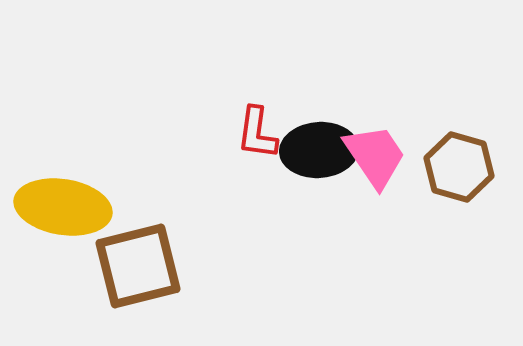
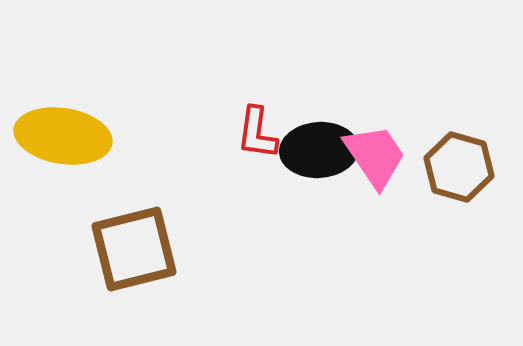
yellow ellipse: moved 71 px up
brown square: moved 4 px left, 17 px up
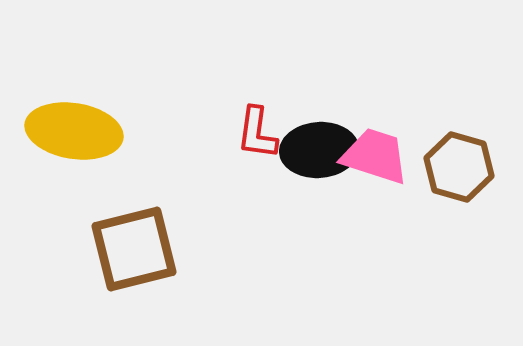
yellow ellipse: moved 11 px right, 5 px up
pink trapezoid: rotated 38 degrees counterclockwise
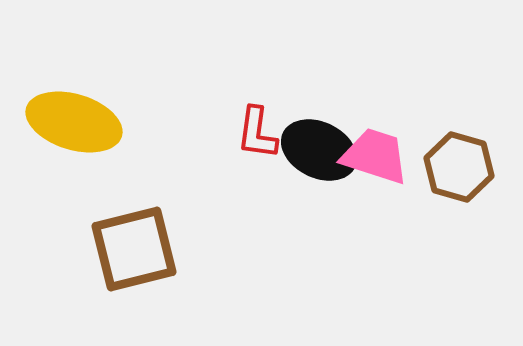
yellow ellipse: moved 9 px up; rotated 8 degrees clockwise
black ellipse: rotated 30 degrees clockwise
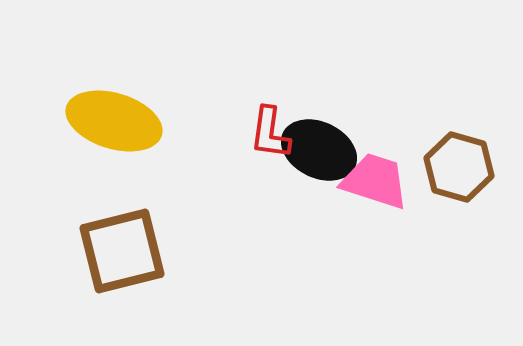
yellow ellipse: moved 40 px right, 1 px up
red L-shape: moved 13 px right
pink trapezoid: moved 25 px down
brown square: moved 12 px left, 2 px down
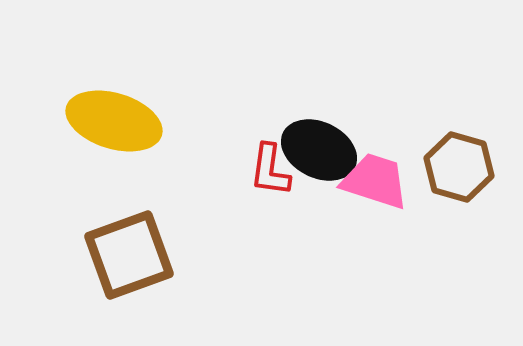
red L-shape: moved 37 px down
brown square: moved 7 px right, 4 px down; rotated 6 degrees counterclockwise
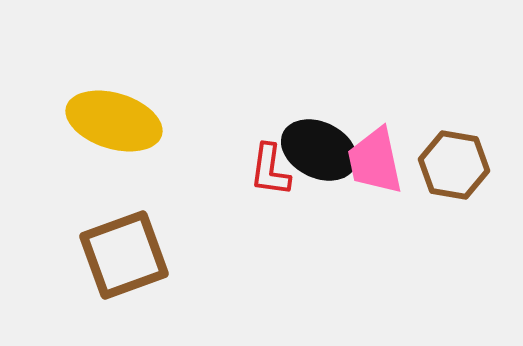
brown hexagon: moved 5 px left, 2 px up; rotated 6 degrees counterclockwise
pink trapezoid: moved 20 px up; rotated 120 degrees counterclockwise
brown square: moved 5 px left
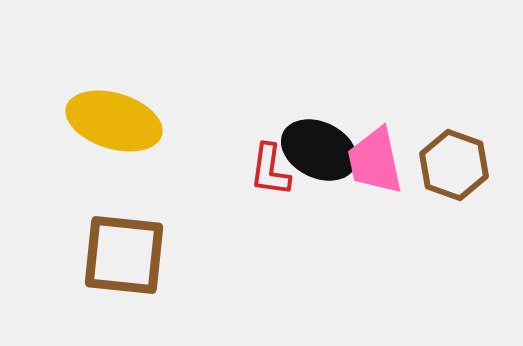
brown hexagon: rotated 10 degrees clockwise
brown square: rotated 26 degrees clockwise
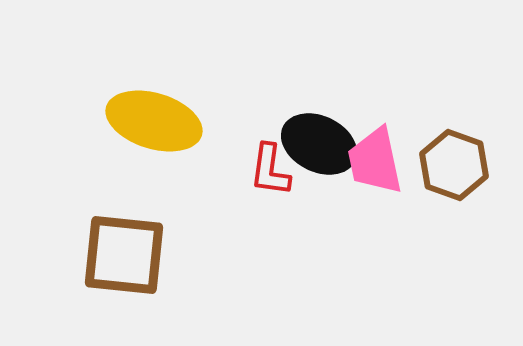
yellow ellipse: moved 40 px right
black ellipse: moved 6 px up
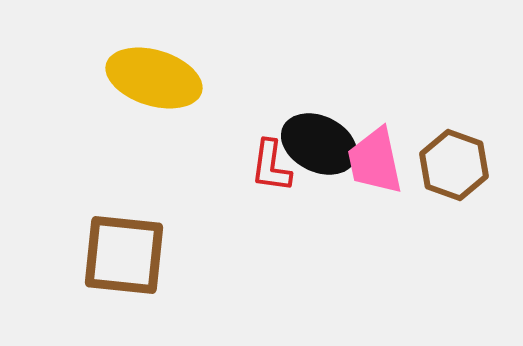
yellow ellipse: moved 43 px up
red L-shape: moved 1 px right, 4 px up
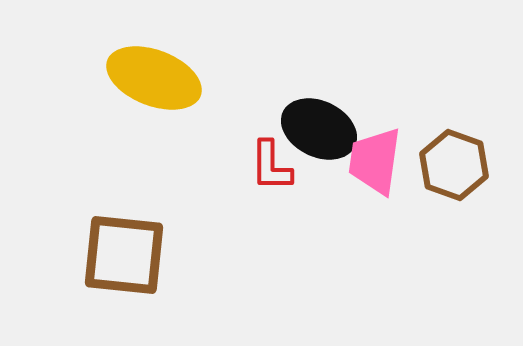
yellow ellipse: rotated 4 degrees clockwise
black ellipse: moved 15 px up
pink trapezoid: rotated 20 degrees clockwise
red L-shape: rotated 8 degrees counterclockwise
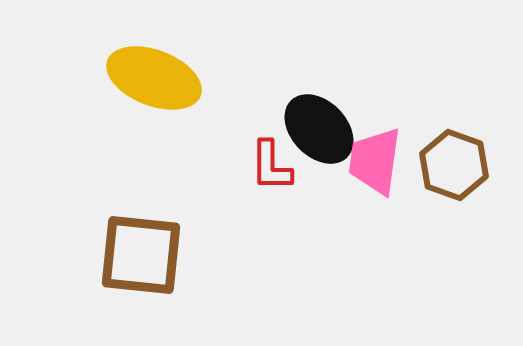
black ellipse: rotated 20 degrees clockwise
brown square: moved 17 px right
